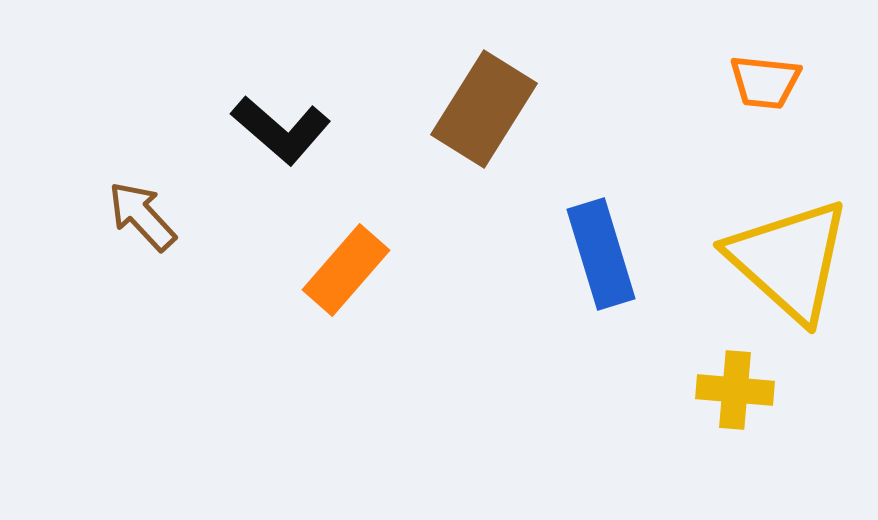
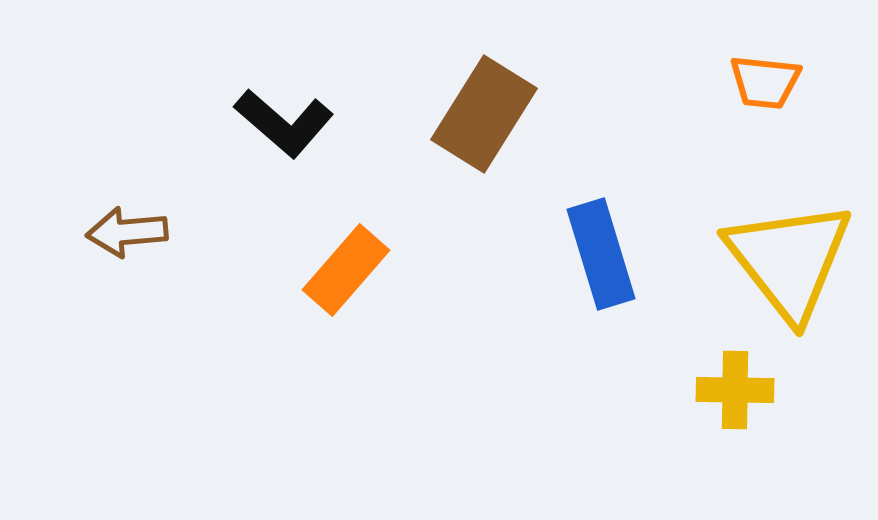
brown rectangle: moved 5 px down
black L-shape: moved 3 px right, 7 px up
brown arrow: moved 15 px left, 16 px down; rotated 52 degrees counterclockwise
yellow triangle: rotated 10 degrees clockwise
yellow cross: rotated 4 degrees counterclockwise
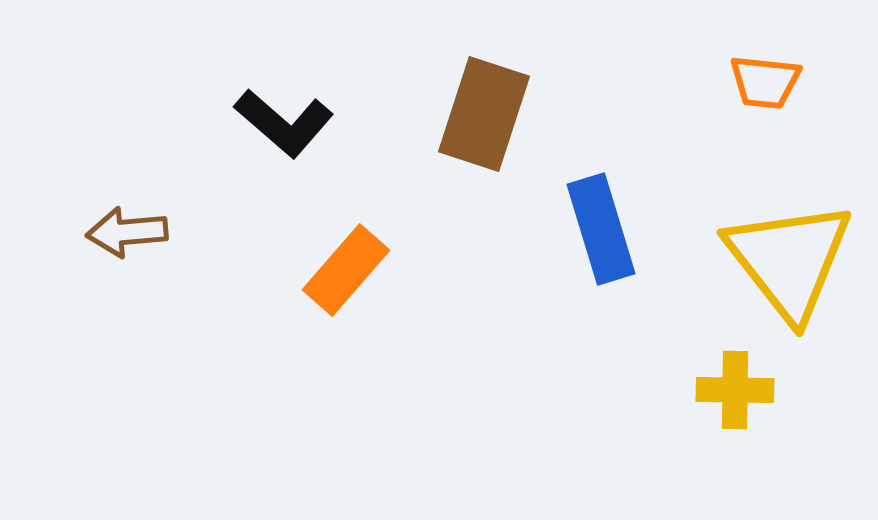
brown rectangle: rotated 14 degrees counterclockwise
blue rectangle: moved 25 px up
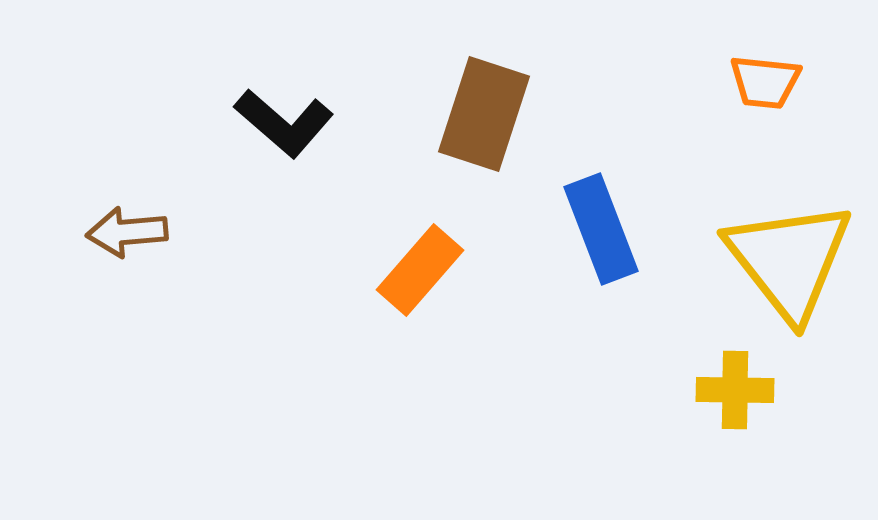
blue rectangle: rotated 4 degrees counterclockwise
orange rectangle: moved 74 px right
